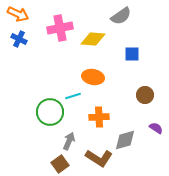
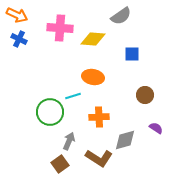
orange arrow: moved 1 px left, 1 px down
pink cross: rotated 15 degrees clockwise
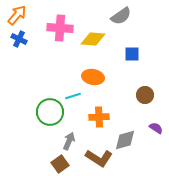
orange arrow: rotated 75 degrees counterclockwise
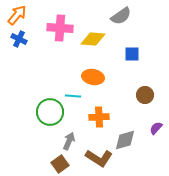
cyan line: rotated 21 degrees clockwise
purple semicircle: rotated 80 degrees counterclockwise
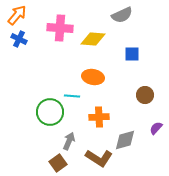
gray semicircle: moved 1 px right, 1 px up; rotated 10 degrees clockwise
cyan line: moved 1 px left
brown square: moved 2 px left, 1 px up
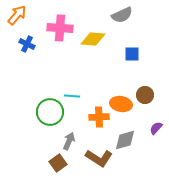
blue cross: moved 8 px right, 5 px down
orange ellipse: moved 28 px right, 27 px down
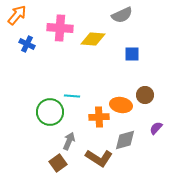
orange ellipse: moved 1 px down
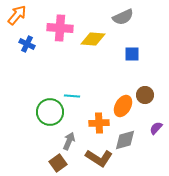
gray semicircle: moved 1 px right, 2 px down
orange ellipse: moved 2 px right, 1 px down; rotated 70 degrees counterclockwise
orange cross: moved 6 px down
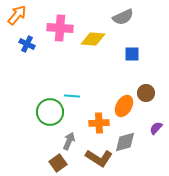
brown circle: moved 1 px right, 2 px up
orange ellipse: moved 1 px right
gray diamond: moved 2 px down
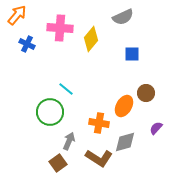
yellow diamond: moved 2 px left; rotated 55 degrees counterclockwise
cyan line: moved 6 px left, 7 px up; rotated 35 degrees clockwise
orange cross: rotated 12 degrees clockwise
